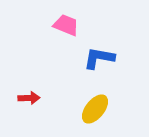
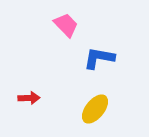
pink trapezoid: rotated 24 degrees clockwise
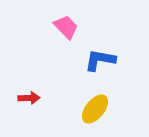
pink trapezoid: moved 2 px down
blue L-shape: moved 1 px right, 2 px down
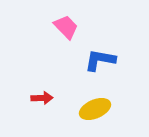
red arrow: moved 13 px right
yellow ellipse: rotated 28 degrees clockwise
